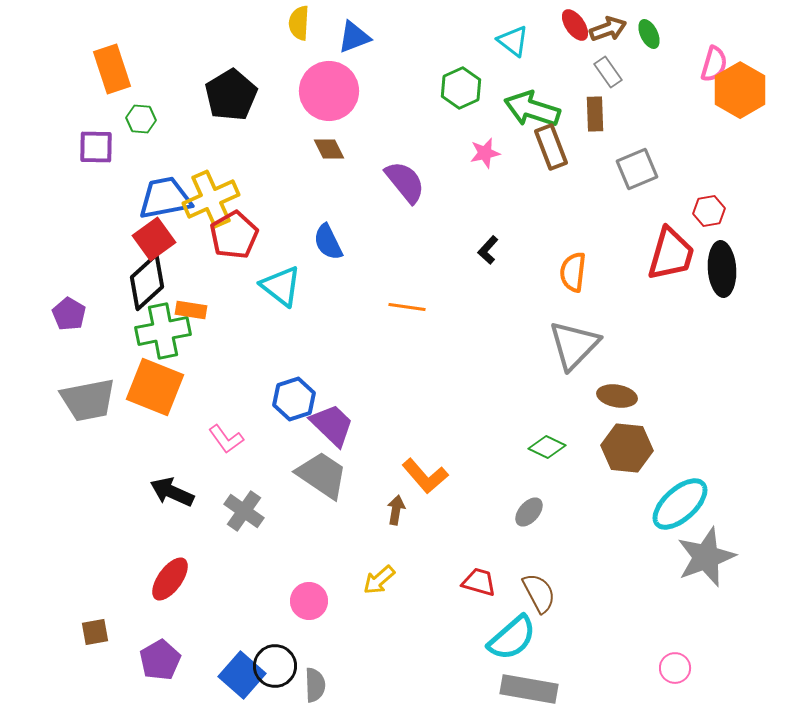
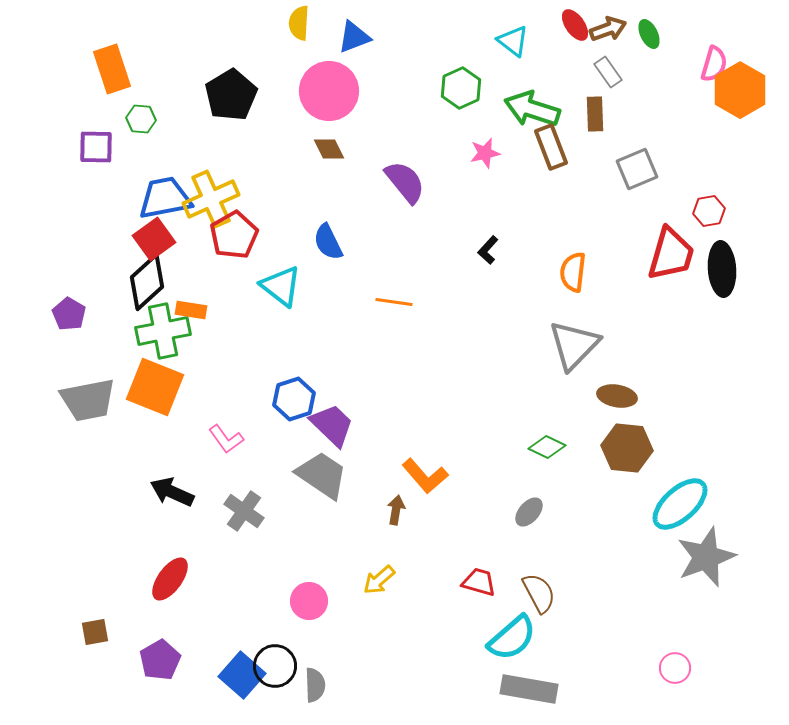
orange line at (407, 307): moved 13 px left, 5 px up
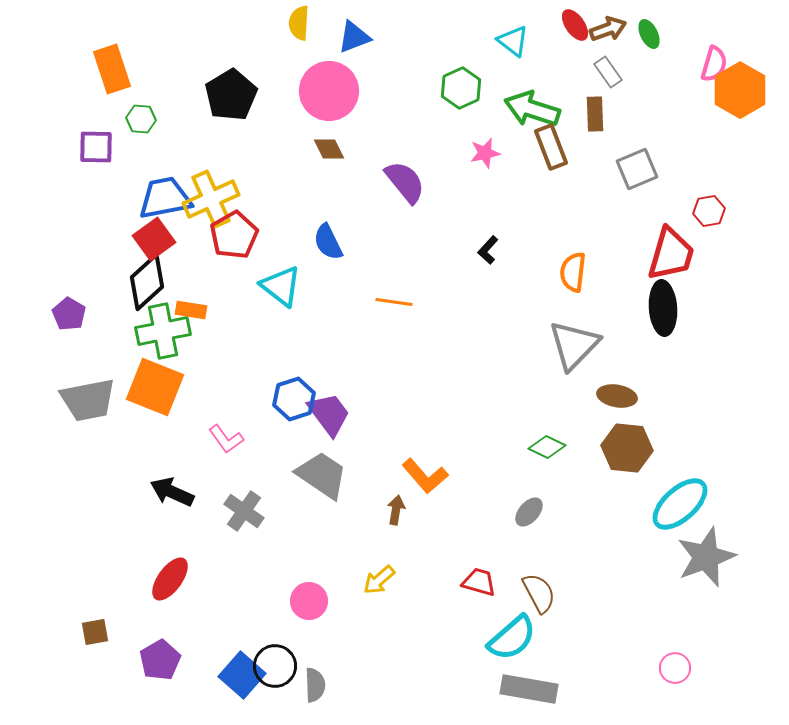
black ellipse at (722, 269): moved 59 px left, 39 px down
purple trapezoid at (332, 425): moved 3 px left, 11 px up; rotated 9 degrees clockwise
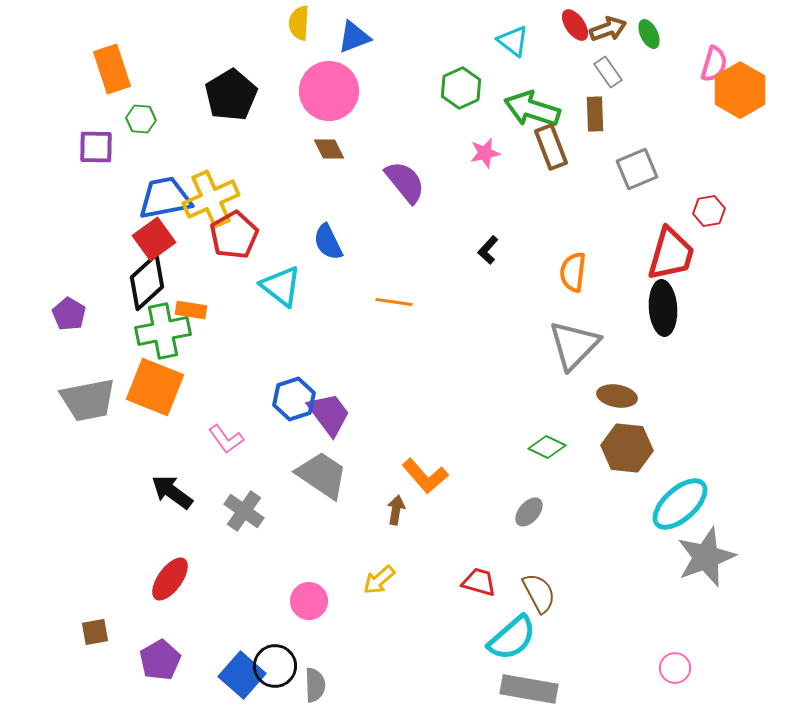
black arrow at (172, 492): rotated 12 degrees clockwise
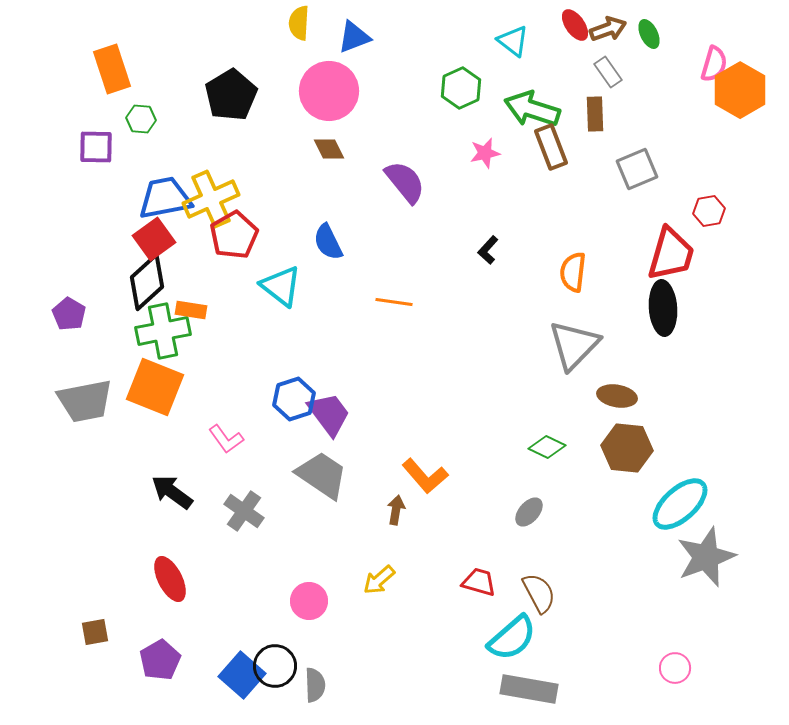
gray trapezoid at (88, 400): moved 3 px left, 1 px down
red ellipse at (170, 579): rotated 63 degrees counterclockwise
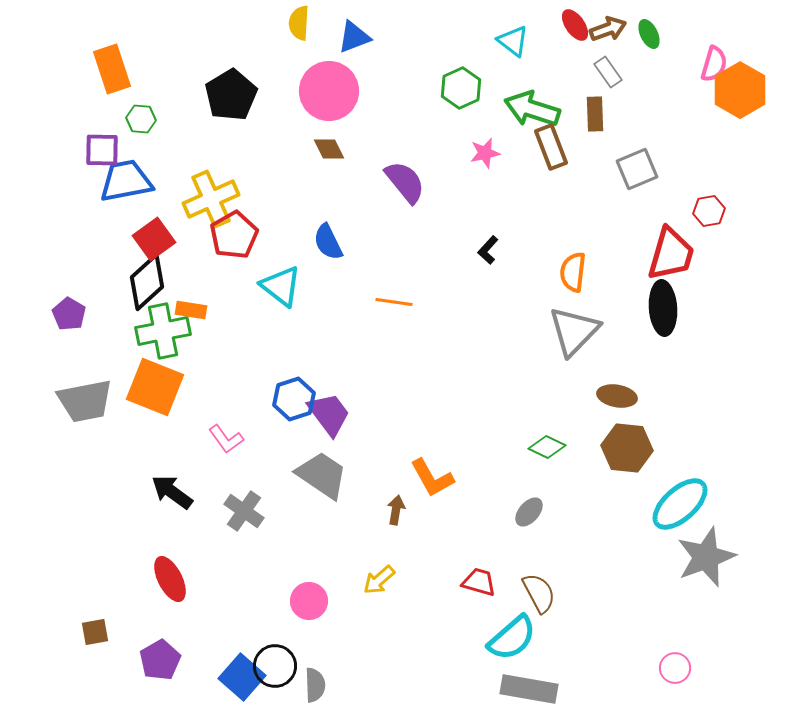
purple square at (96, 147): moved 6 px right, 3 px down
blue trapezoid at (165, 198): moved 39 px left, 17 px up
gray triangle at (574, 345): moved 14 px up
orange L-shape at (425, 476): moved 7 px right, 2 px down; rotated 12 degrees clockwise
blue square at (242, 675): moved 2 px down
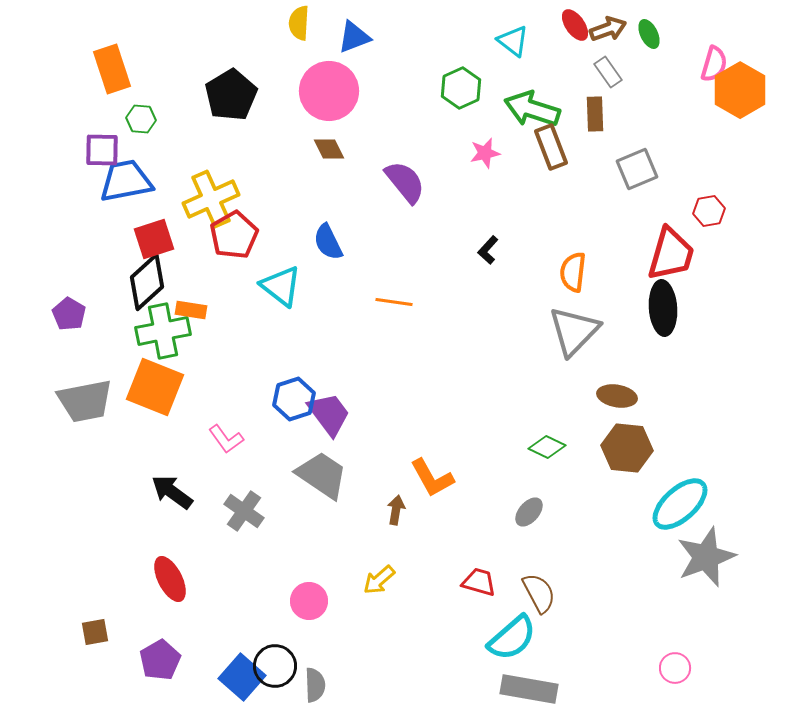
red square at (154, 239): rotated 18 degrees clockwise
